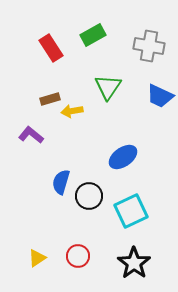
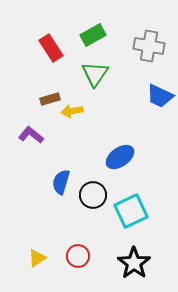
green triangle: moved 13 px left, 13 px up
blue ellipse: moved 3 px left
black circle: moved 4 px right, 1 px up
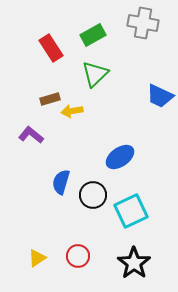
gray cross: moved 6 px left, 23 px up
green triangle: rotated 12 degrees clockwise
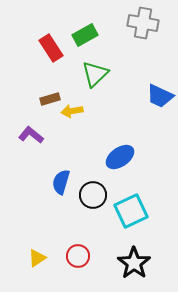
green rectangle: moved 8 px left
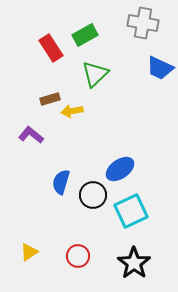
blue trapezoid: moved 28 px up
blue ellipse: moved 12 px down
yellow triangle: moved 8 px left, 6 px up
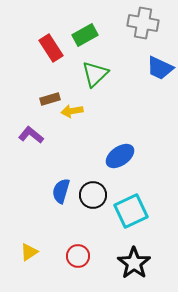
blue ellipse: moved 13 px up
blue semicircle: moved 9 px down
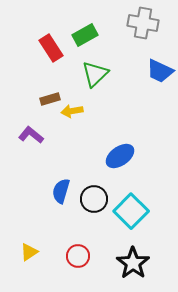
blue trapezoid: moved 3 px down
black circle: moved 1 px right, 4 px down
cyan square: rotated 20 degrees counterclockwise
black star: moved 1 px left
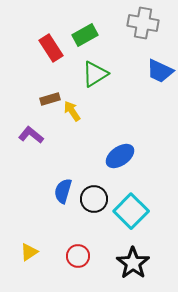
green triangle: rotated 12 degrees clockwise
yellow arrow: rotated 65 degrees clockwise
blue semicircle: moved 2 px right
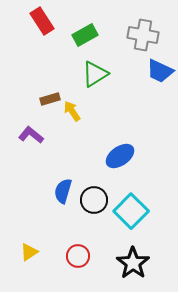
gray cross: moved 12 px down
red rectangle: moved 9 px left, 27 px up
black circle: moved 1 px down
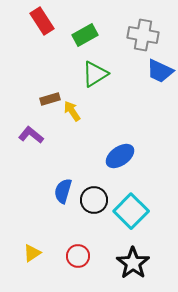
yellow triangle: moved 3 px right, 1 px down
